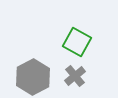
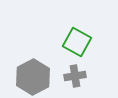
gray cross: rotated 30 degrees clockwise
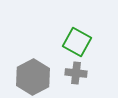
gray cross: moved 1 px right, 3 px up; rotated 15 degrees clockwise
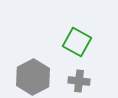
gray cross: moved 3 px right, 8 px down
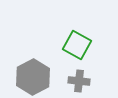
green square: moved 3 px down
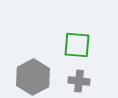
green square: rotated 24 degrees counterclockwise
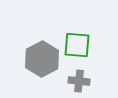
gray hexagon: moved 9 px right, 18 px up
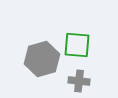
gray hexagon: rotated 12 degrees clockwise
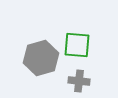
gray hexagon: moved 1 px left, 1 px up
